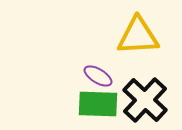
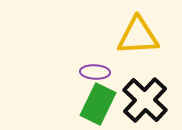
purple ellipse: moved 3 px left, 4 px up; rotated 28 degrees counterclockwise
green rectangle: rotated 66 degrees counterclockwise
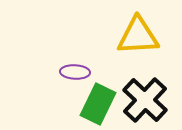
purple ellipse: moved 20 px left
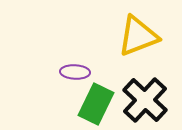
yellow triangle: rotated 18 degrees counterclockwise
green rectangle: moved 2 px left
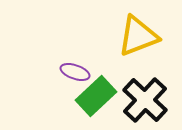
purple ellipse: rotated 16 degrees clockwise
green rectangle: moved 8 px up; rotated 21 degrees clockwise
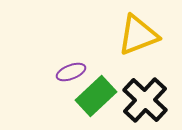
yellow triangle: moved 1 px up
purple ellipse: moved 4 px left; rotated 40 degrees counterclockwise
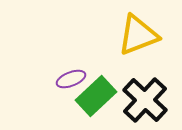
purple ellipse: moved 7 px down
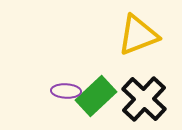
purple ellipse: moved 5 px left, 12 px down; rotated 24 degrees clockwise
black cross: moved 1 px left, 1 px up
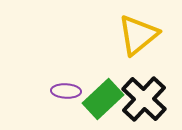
yellow triangle: rotated 18 degrees counterclockwise
green rectangle: moved 7 px right, 3 px down
